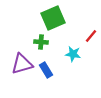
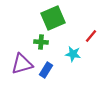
blue rectangle: rotated 63 degrees clockwise
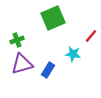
green cross: moved 24 px left, 2 px up; rotated 24 degrees counterclockwise
blue rectangle: moved 2 px right
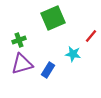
green cross: moved 2 px right
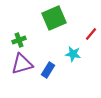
green square: moved 1 px right
red line: moved 2 px up
